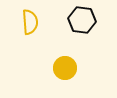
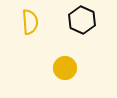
black hexagon: rotated 16 degrees clockwise
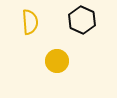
yellow circle: moved 8 px left, 7 px up
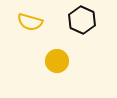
yellow semicircle: rotated 110 degrees clockwise
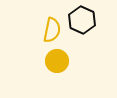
yellow semicircle: moved 22 px right, 8 px down; rotated 95 degrees counterclockwise
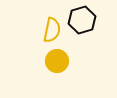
black hexagon: rotated 20 degrees clockwise
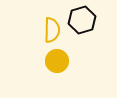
yellow semicircle: rotated 10 degrees counterclockwise
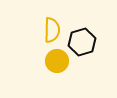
black hexagon: moved 22 px down
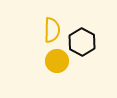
black hexagon: rotated 16 degrees counterclockwise
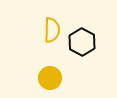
yellow circle: moved 7 px left, 17 px down
